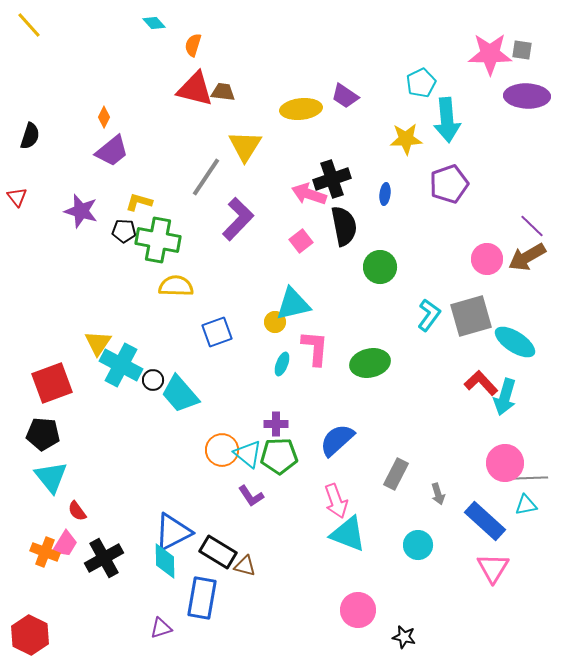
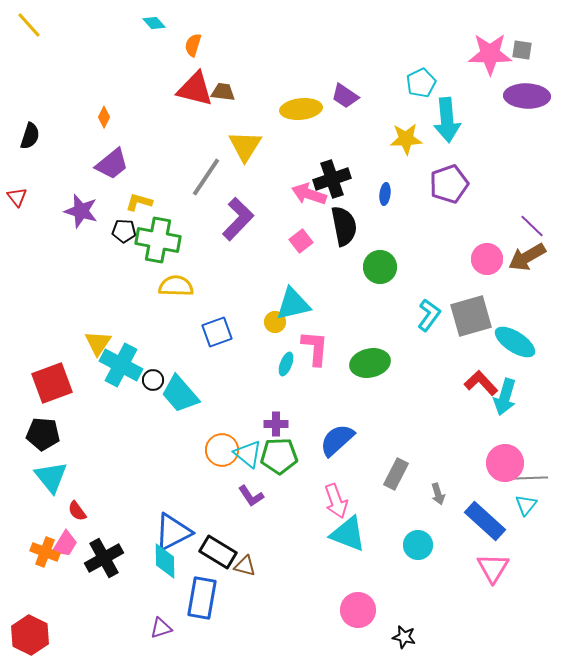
purple trapezoid at (112, 151): moved 13 px down
cyan ellipse at (282, 364): moved 4 px right
cyan triangle at (526, 505): rotated 40 degrees counterclockwise
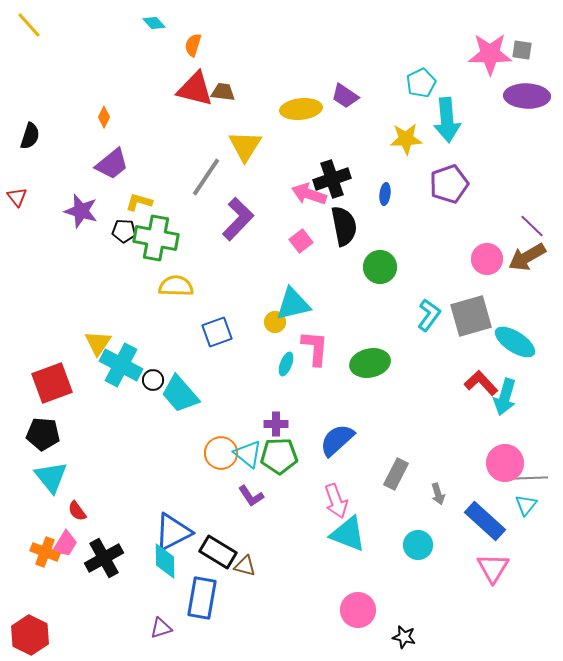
green cross at (158, 240): moved 2 px left, 2 px up
orange circle at (222, 450): moved 1 px left, 3 px down
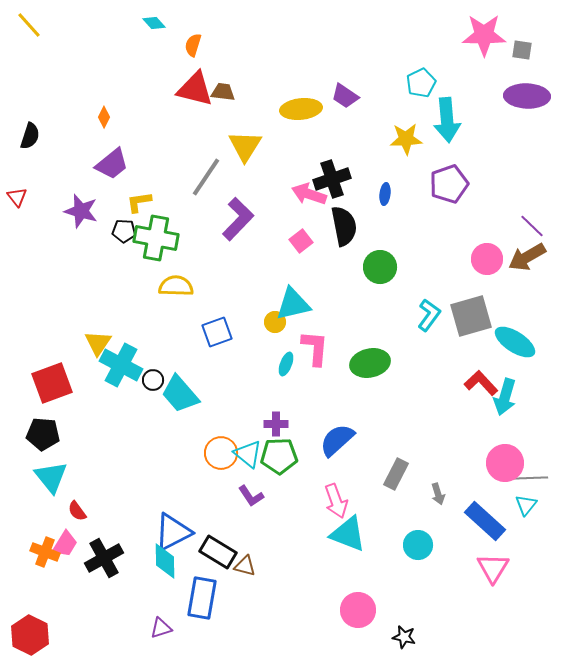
pink star at (490, 54): moved 6 px left, 19 px up
yellow L-shape at (139, 202): rotated 24 degrees counterclockwise
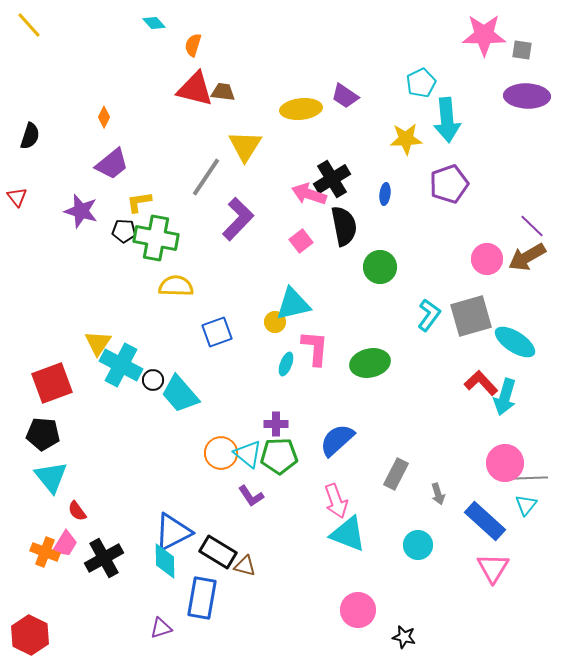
black cross at (332, 179): rotated 12 degrees counterclockwise
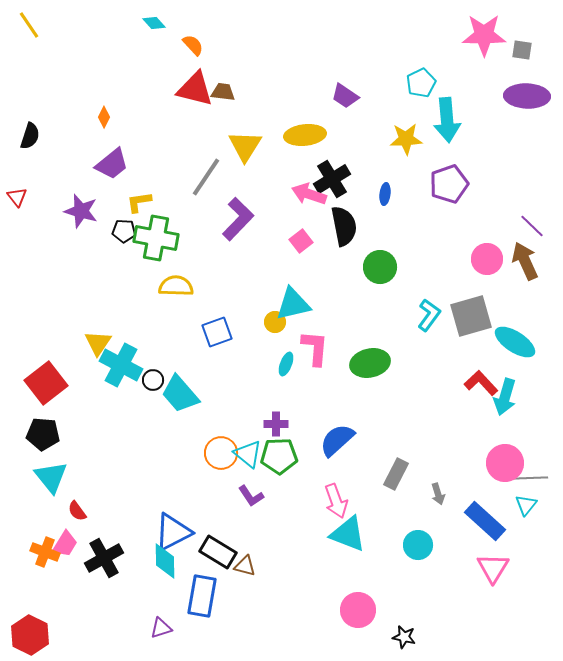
yellow line at (29, 25): rotated 8 degrees clockwise
orange semicircle at (193, 45): rotated 120 degrees clockwise
yellow ellipse at (301, 109): moved 4 px right, 26 px down
brown arrow at (527, 257): moved 2 px left, 4 px down; rotated 96 degrees clockwise
red square at (52, 383): moved 6 px left; rotated 18 degrees counterclockwise
blue rectangle at (202, 598): moved 2 px up
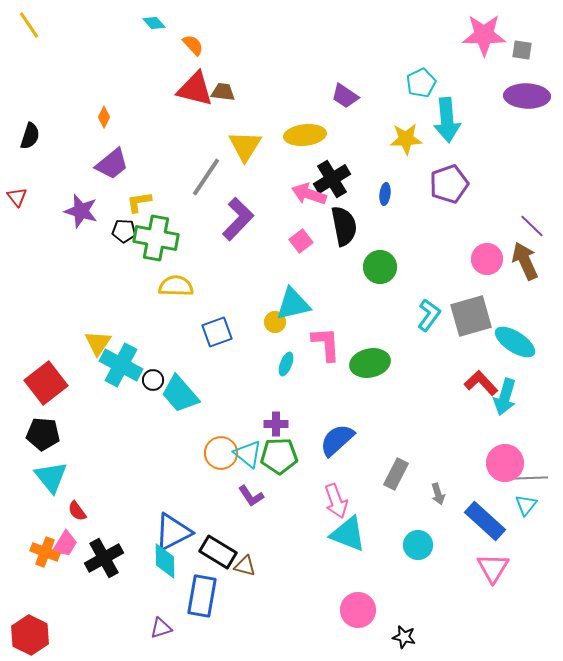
pink L-shape at (315, 348): moved 11 px right, 4 px up; rotated 9 degrees counterclockwise
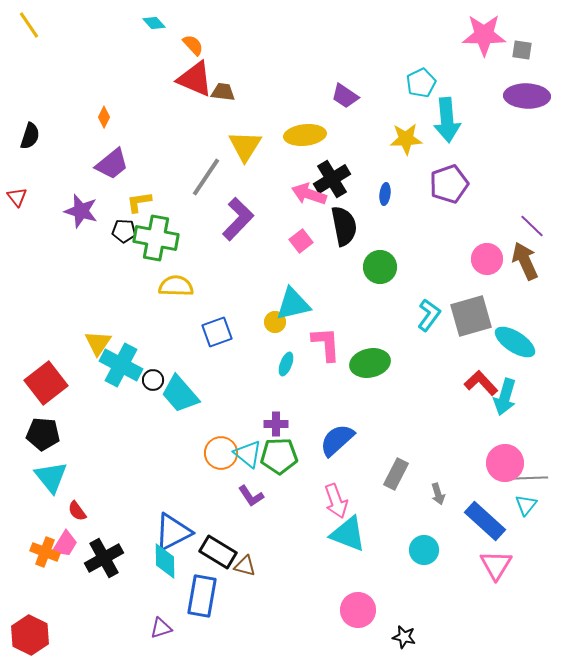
red triangle at (195, 89): moved 10 px up; rotated 9 degrees clockwise
cyan circle at (418, 545): moved 6 px right, 5 px down
pink triangle at (493, 568): moved 3 px right, 3 px up
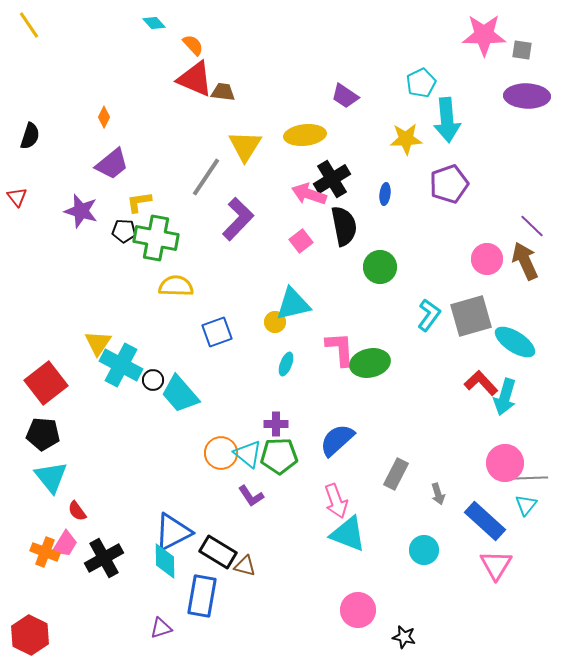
pink L-shape at (326, 344): moved 14 px right, 5 px down
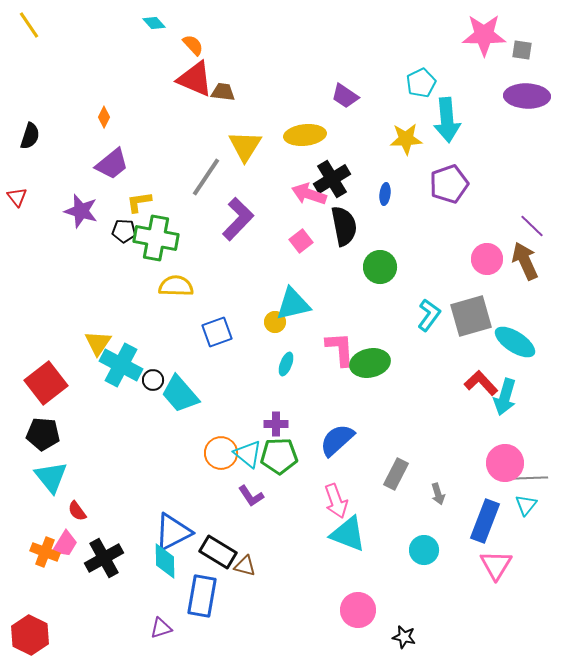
blue rectangle at (485, 521): rotated 69 degrees clockwise
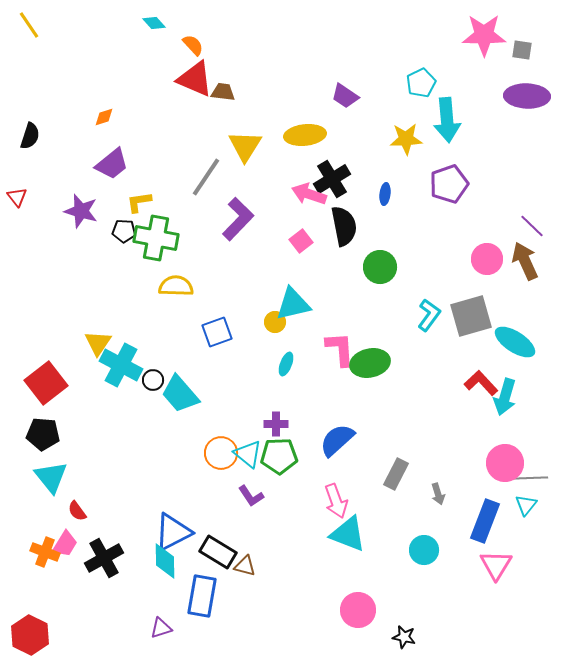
orange diamond at (104, 117): rotated 45 degrees clockwise
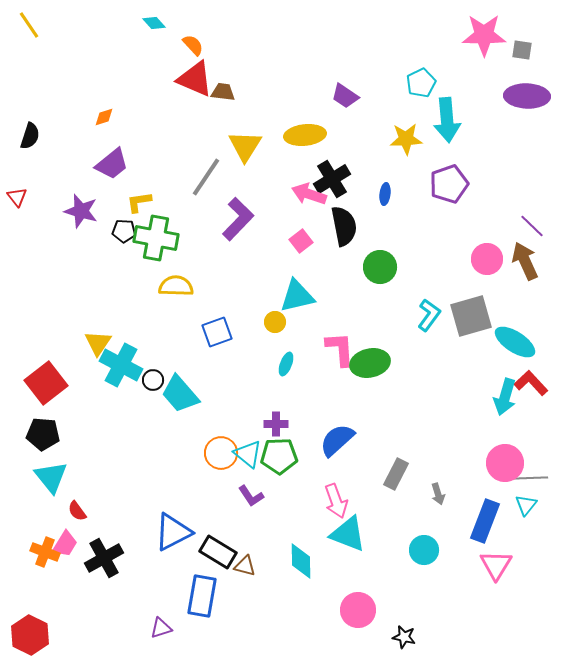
cyan triangle at (293, 304): moved 4 px right, 8 px up
red L-shape at (481, 383): moved 50 px right
cyan diamond at (165, 561): moved 136 px right
